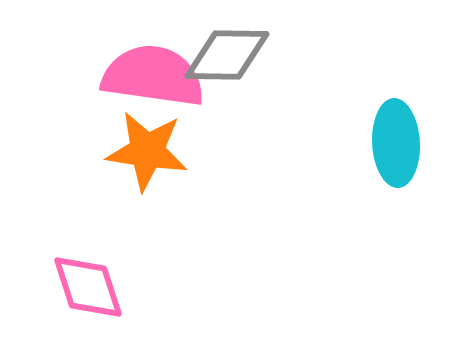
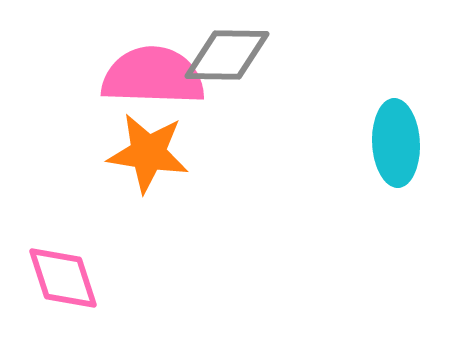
pink semicircle: rotated 6 degrees counterclockwise
orange star: moved 1 px right, 2 px down
pink diamond: moved 25 px left, 9 px up
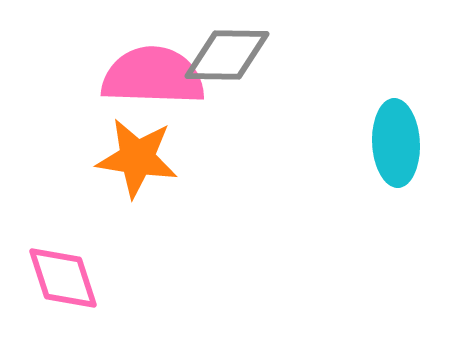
orange star: moved 11 px left, 5 px down
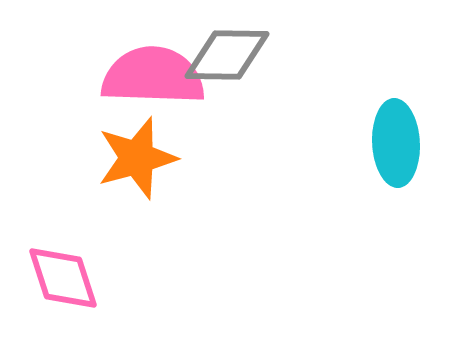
orange star: rotated 24 degrees counterclockwise
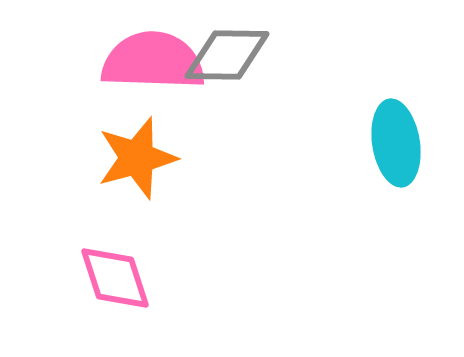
pink semicircle: moved 15 px up
cyan ellipse: rotated 6 degrees counterclockwise
pink diamond: moved 52 px right
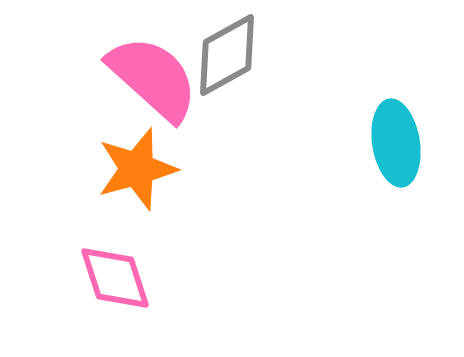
gray diamond: rotated 30 degrees counterclockwise
pink semicircle: moved 17 px down; rotated 40 degrees clockwise
orange star: moved 11 px down
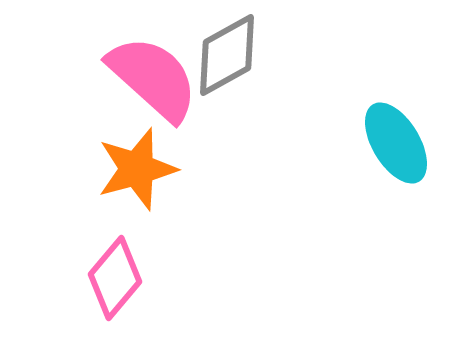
cyan ellipse: rotated 22 degrees counterclockwise
pink diamond: rotated 58 degrees clockwise
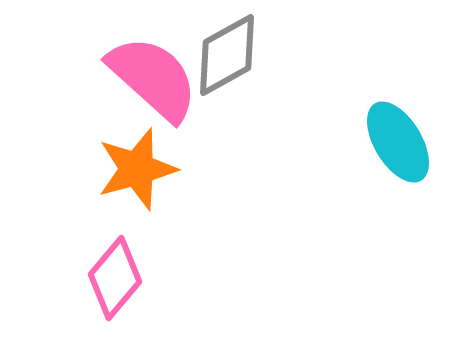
cyan ellipse: moved 2 px right, 1 px up
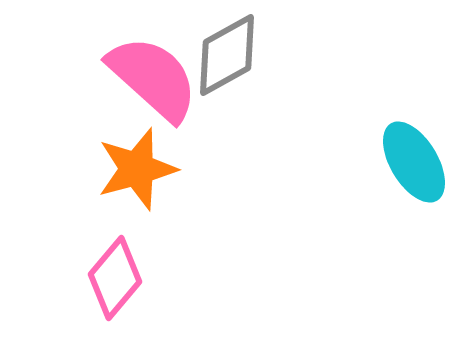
cyan ellipse: moved 16 px right, 20 px down
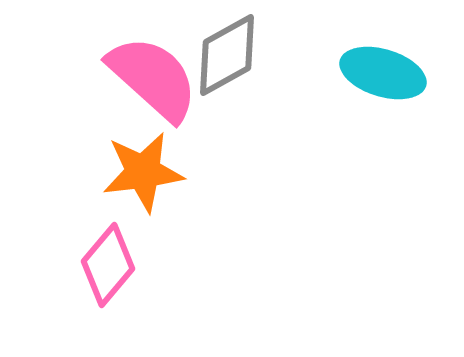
cyan ellipse: moved 31 px left, 89 px up; rotated 42 degrees counterclockwise
orange star: moved 6 px right, 3 px down; rotated 8 degrees clockwise
pink diamond: moved 7 px left, 13 px up
